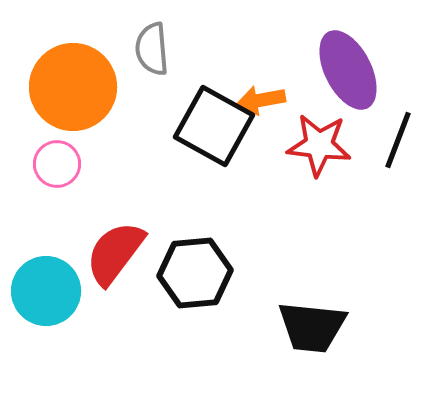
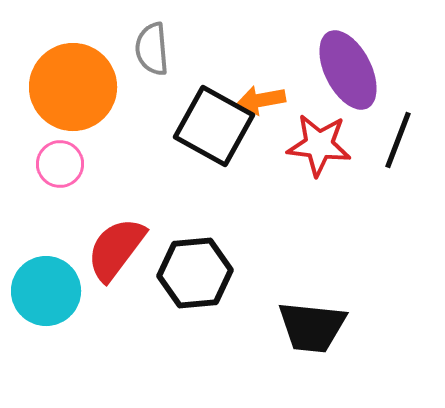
pink circle: moved 3 px right
red semicircle: moved 1 px right, 4 px up
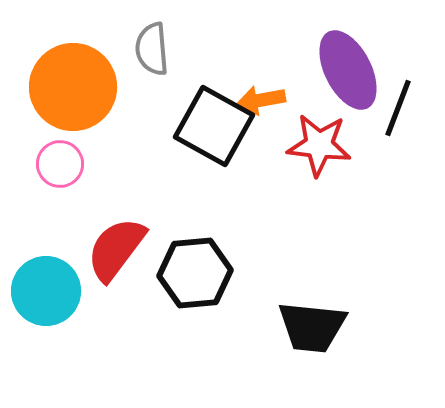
black line: moved 32 px up
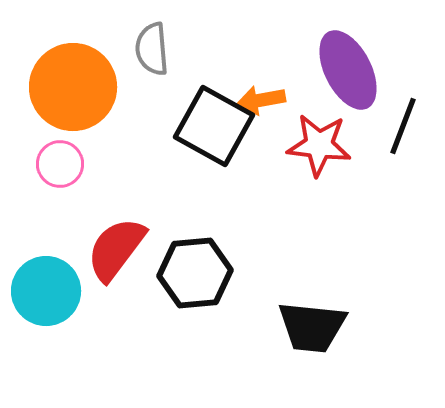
black line: moved 5 px right, 18 px down
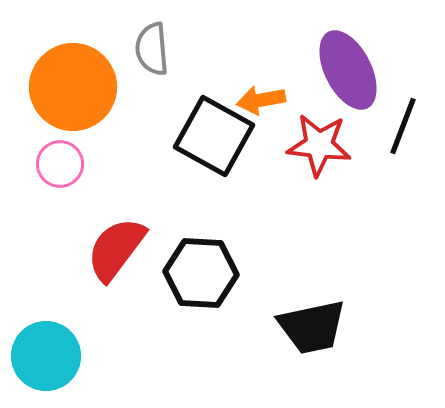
black square: moved 10 px down
black hexagon: moved 6 px right; rotated 8 degrees clockwise
cyan circle: moved 65 px down
black trapezoid: rotated 18 degrees counterclockwise
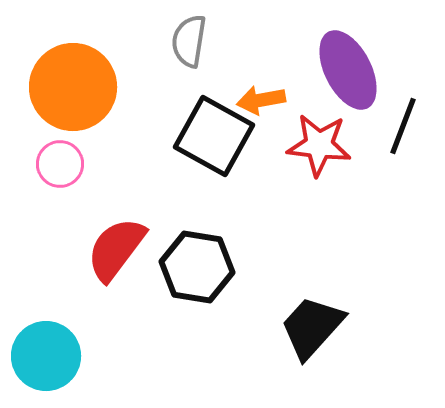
gray semicircle: moved 37 px right, 8 px up; rotated 14 degrees clockwise
black hexagon: moved 4 px left, 6 px up; rotated 6 degrees clockwise
black trapezoid: rotated 144 degrees clockwise
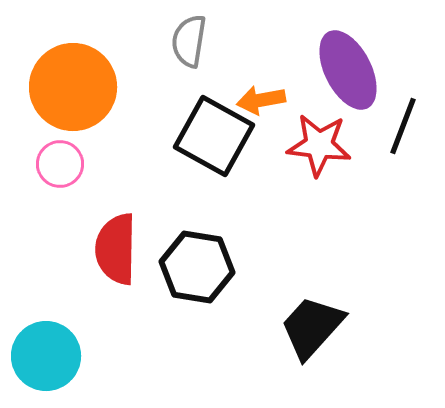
red semicircle: rotated 36 degrees counterclockwise
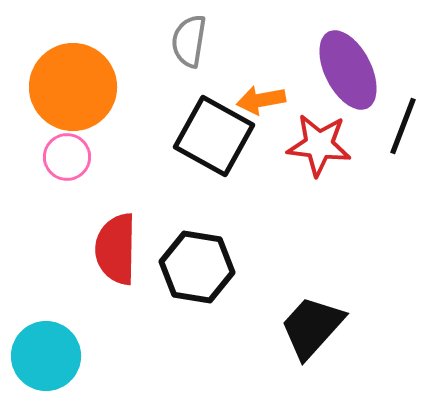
pink circle: moved 7 px right, 7 px up
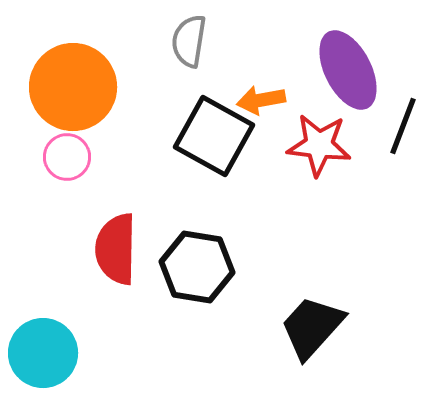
cyan circle: moved 3 px left, 3 px up
